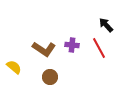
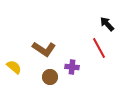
black arrow: moved 1 px right, 1 px up
purple cross: moved 22 px down
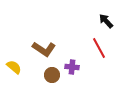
black arrow: moved 1 px left, 3 px up
brown circle: moved 2 px right, 2 px up
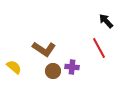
brown circle: moved 1 px right, 4 px up
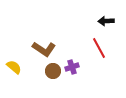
black arrow: rotated 49 degrees counterclockwise
purple cross: rotated 24 degrees counterclockwise
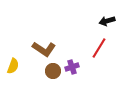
black arrow: moved 1 px right; rotated 14 degrees counterclockwise
red line: rotated 60 degrees clockwise
yellow semicircle: moved 1 px left, 1 px up; rotated 70 degrees clockwise
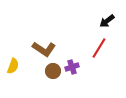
black arrow: rotated 21 degrees counterclockwise
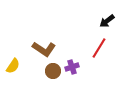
yellow semicircle: rotated 14 degrees clockwise
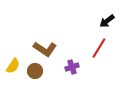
brown L-shape: moved 1 px right
brown circle: moved 18 px left
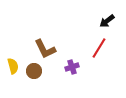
brown L-shape: rotated 30 degrees clockwise
yellow semicircle: rotated 49 degrees counterclockwise
brown circle: moved 1 px left
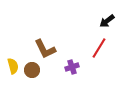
brown circle: moved 2 px left, 1 px up
